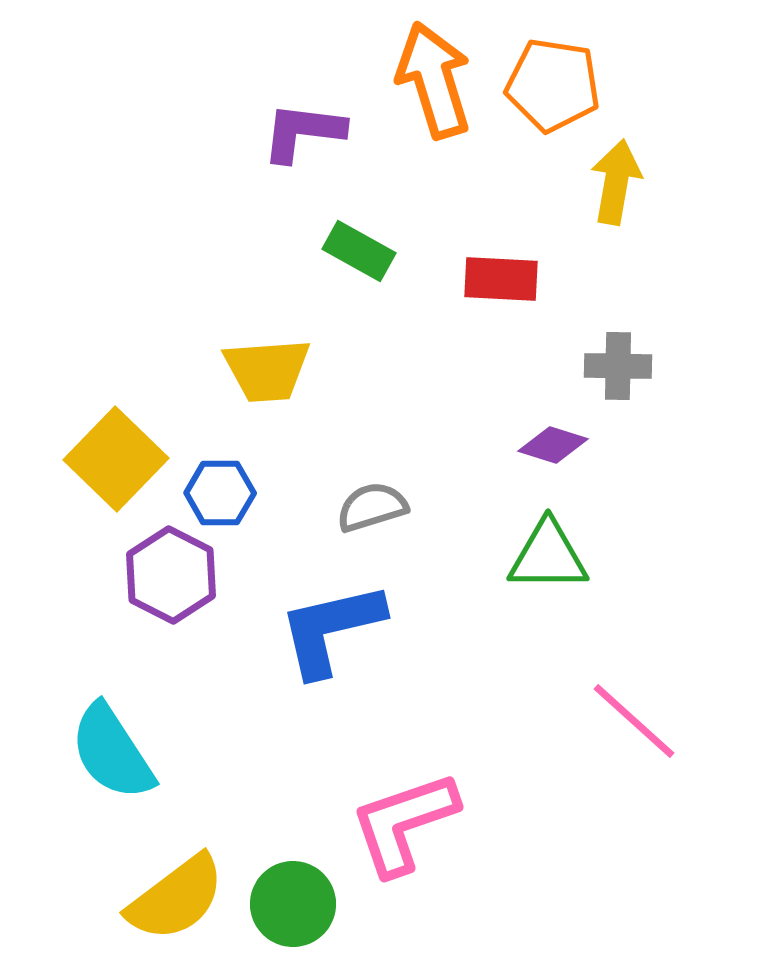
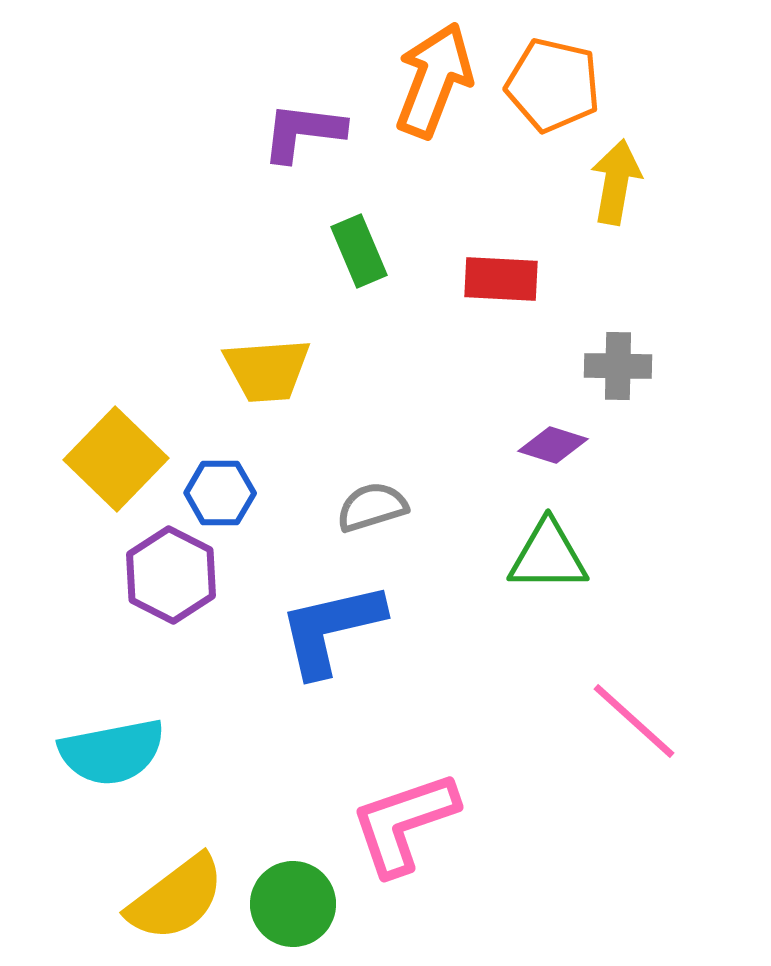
orange arrow: rotated 38 degrees clockwise
orange pentagon: rotated 4 degrees clockwise
green rectangle: rotated 38 degrees clockwise
cyan semicircle: rotated 68 degrees counterclockwise
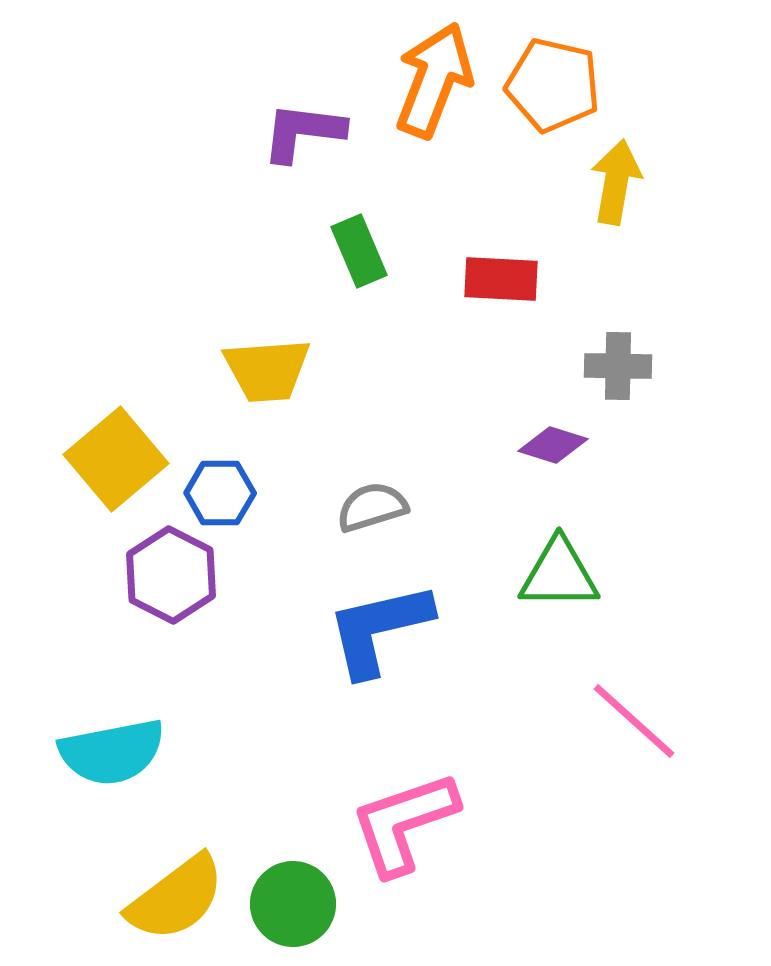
yellow square: rotated 6 degrees clockwise
green triangle: moved 11 px right, 18 px down
blue L-shape: moved 48 px right
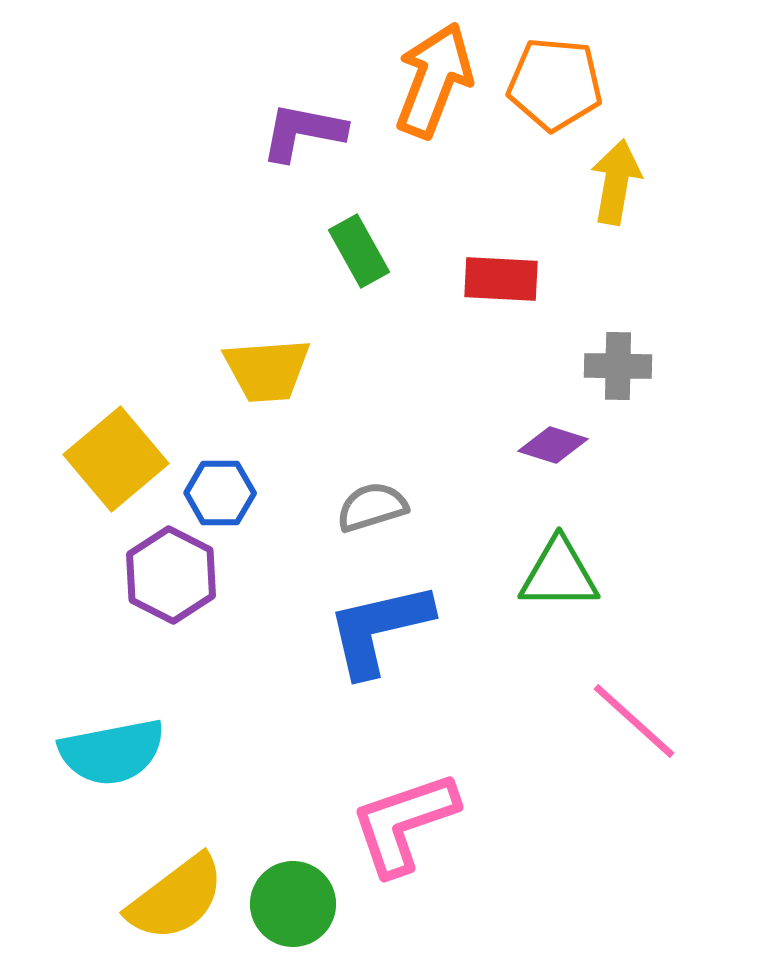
orange pentagon: moved 2 px right, 1 px up; rotated 8 degrees counterclockwise
purple L-shape: rotated 4 degrees clockwise
green rectangle: rotated 6 degrees counterclockwise
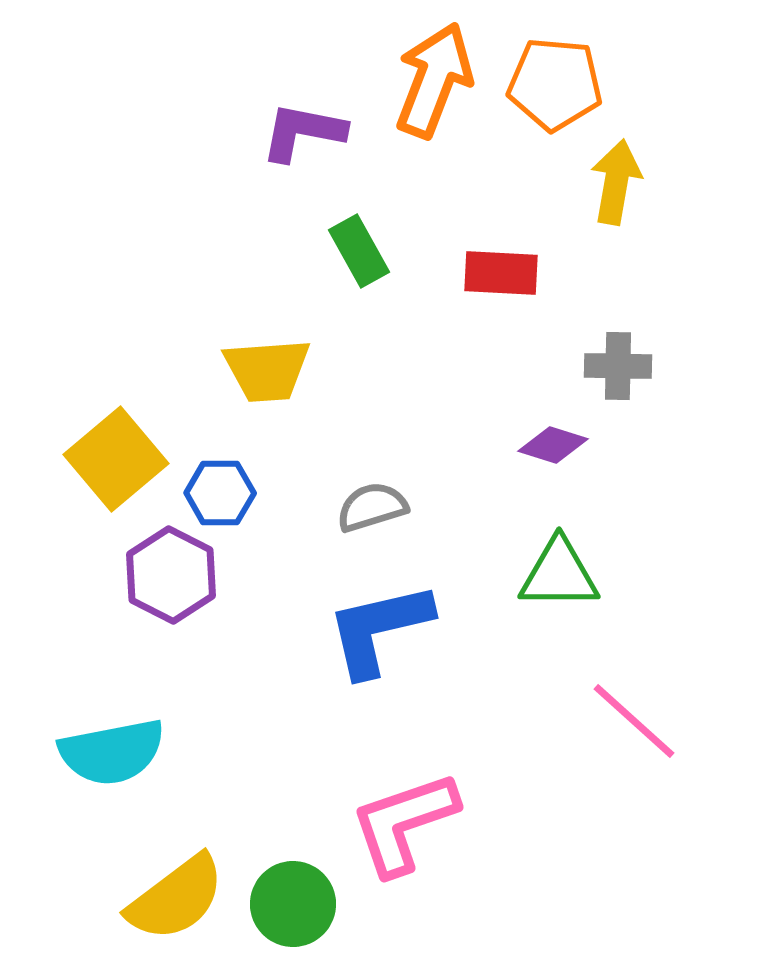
red rectangle: moved 6 px up
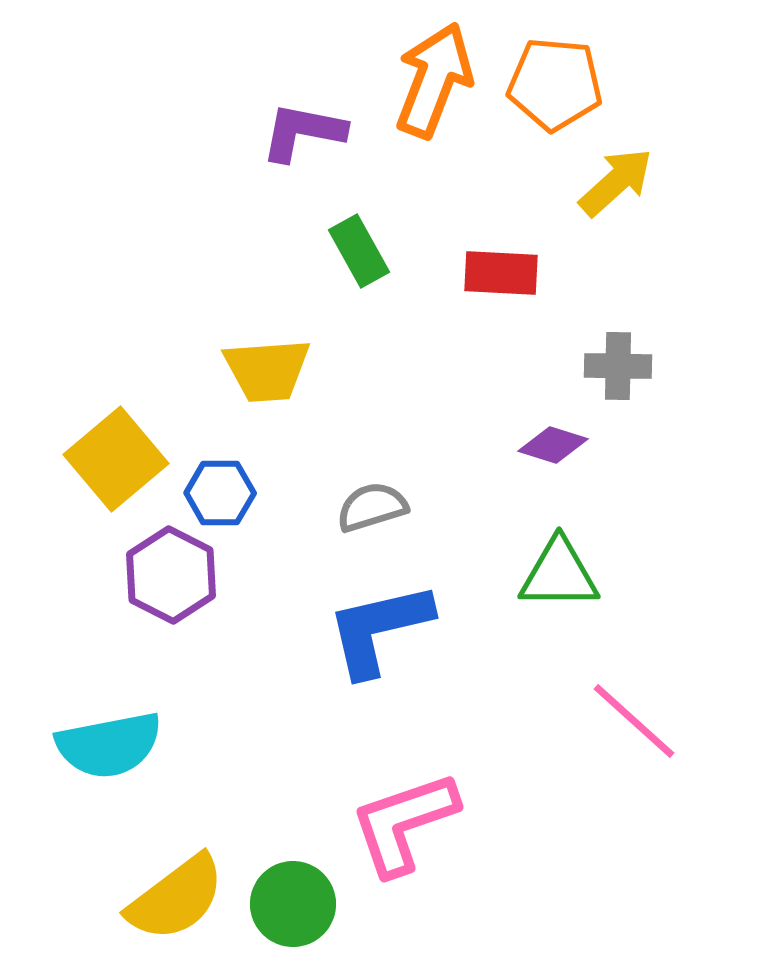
yellow arrow: rotated 38 degrees clockwise
cyan semicircle: moved 3 px left, 7 px up
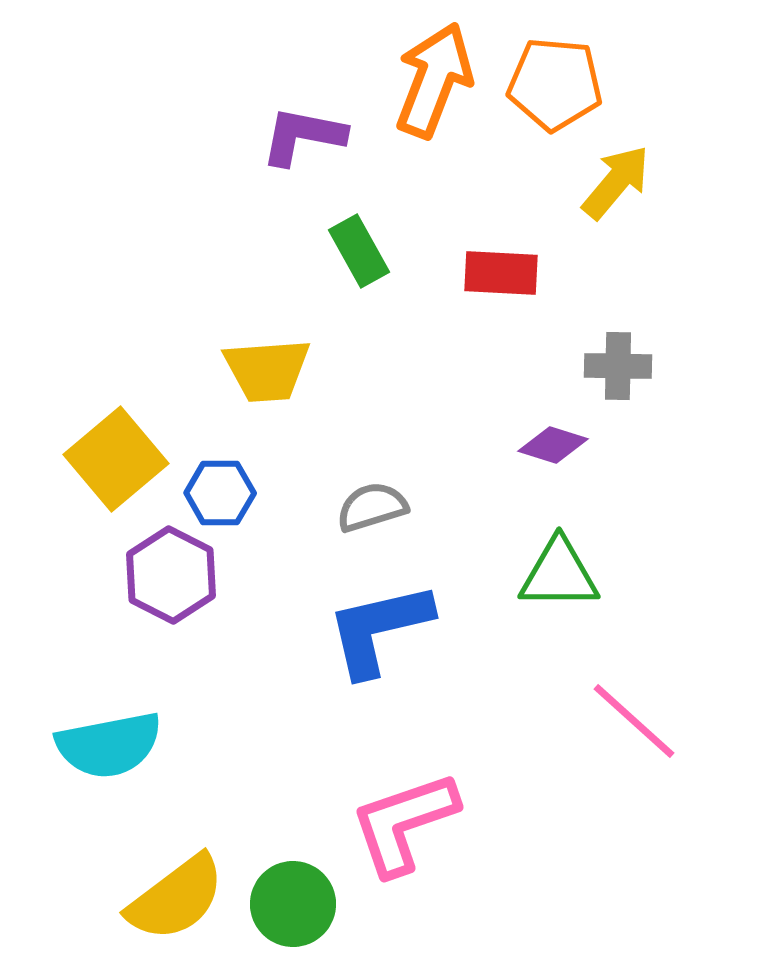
purple L-shape: moved 4 px down
yellow arrow: rotated 8 degrees counterclockwise
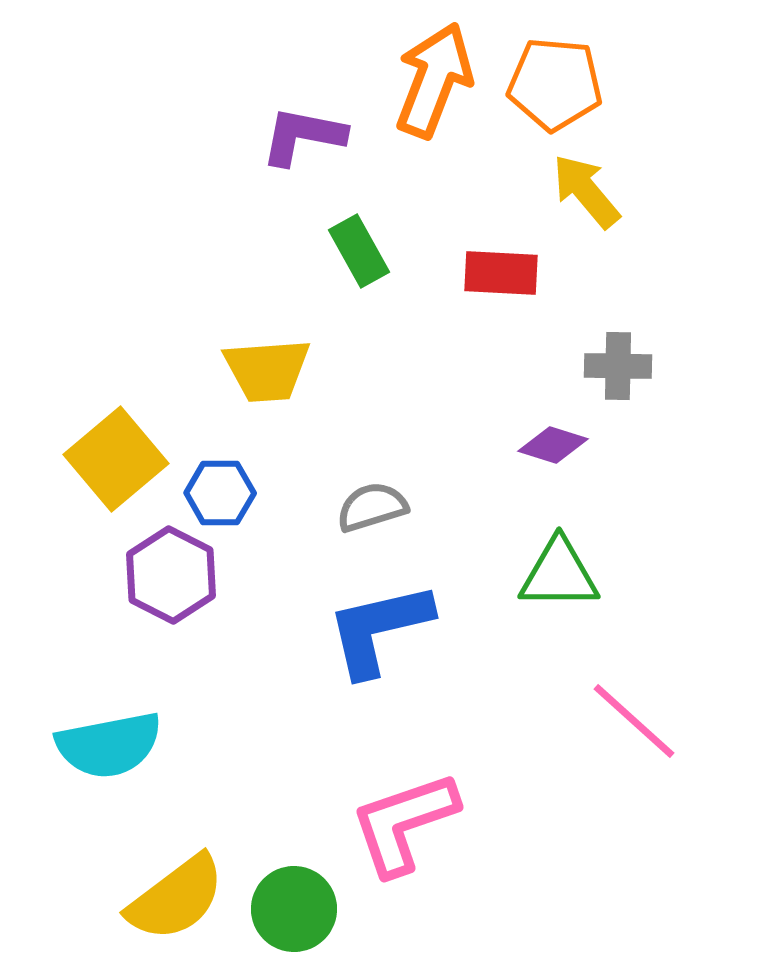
yellow arrow: moved 30 px left, 9 px down; rotated 80 degrees counterclockwise
green circle: moved 1 px right, 5 px down
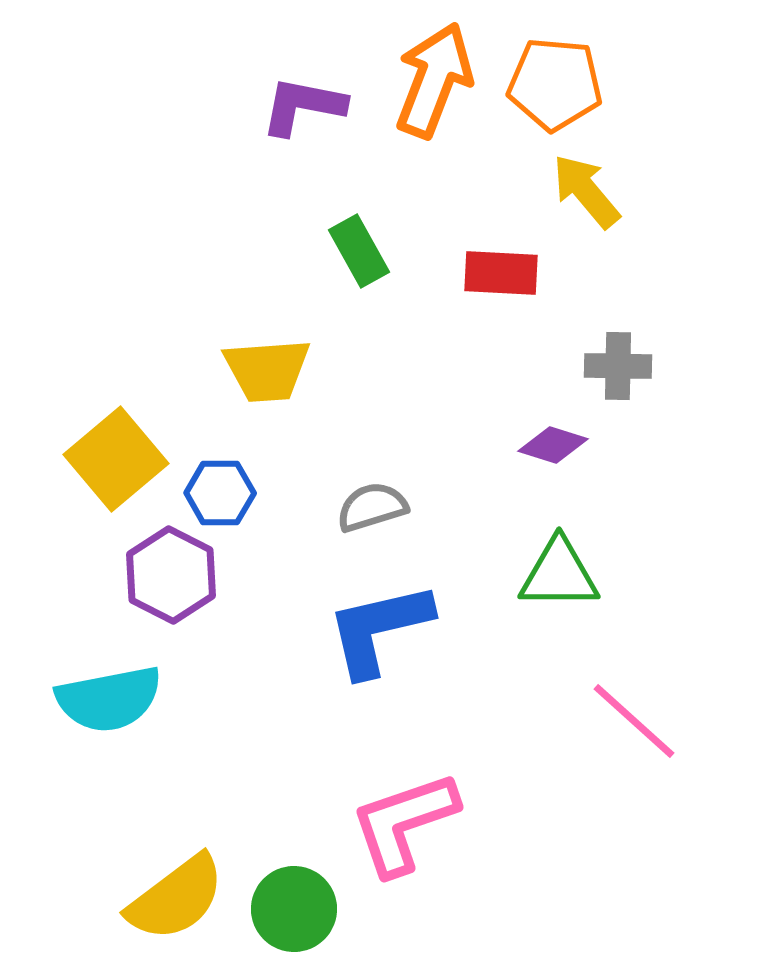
purple L-shape: moved 30 px up
cyan semicircle: moved 46 px up
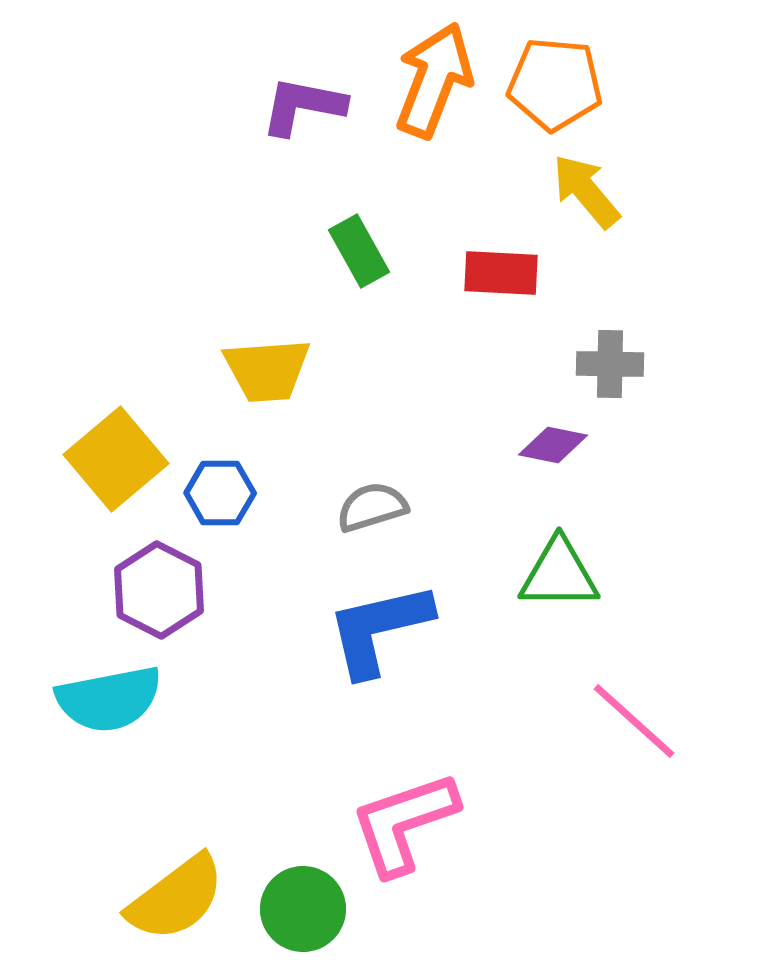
gray cross: moved 8 px left, 2 px up
purple diamond: rotated 6 degrees counterclockwise
purple hexagon: moved 12 px left, 15 px down
green circle: moved 9 px right
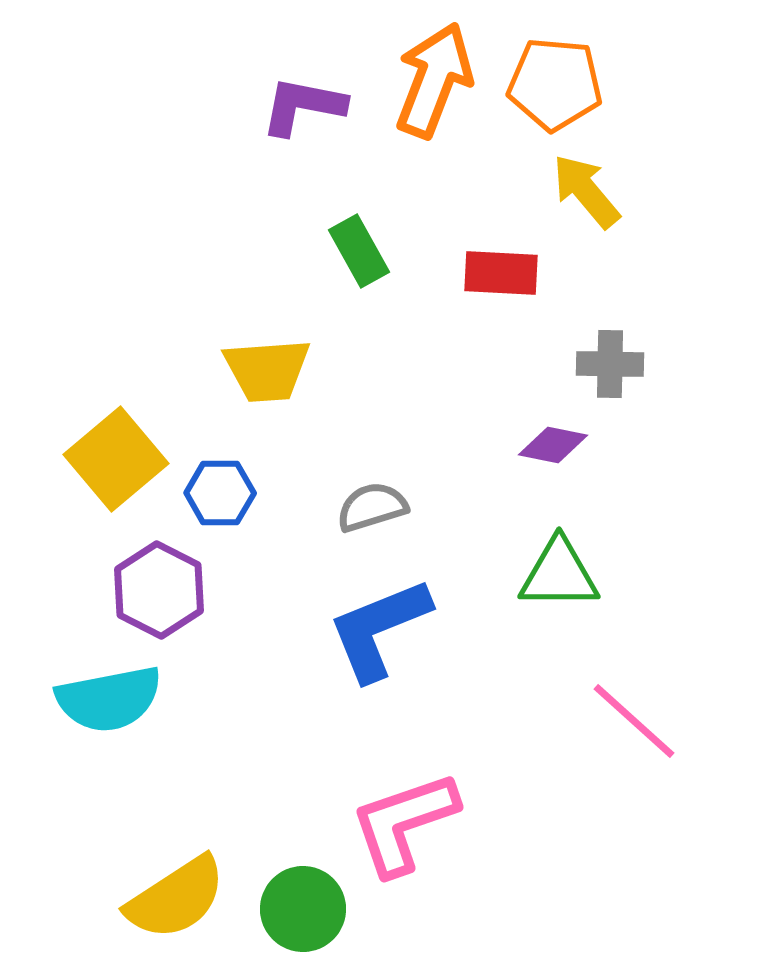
blue L-shape: rotated 9 degrees counterclockwise
yellow semicircle: rotated 4 degrees clockwise
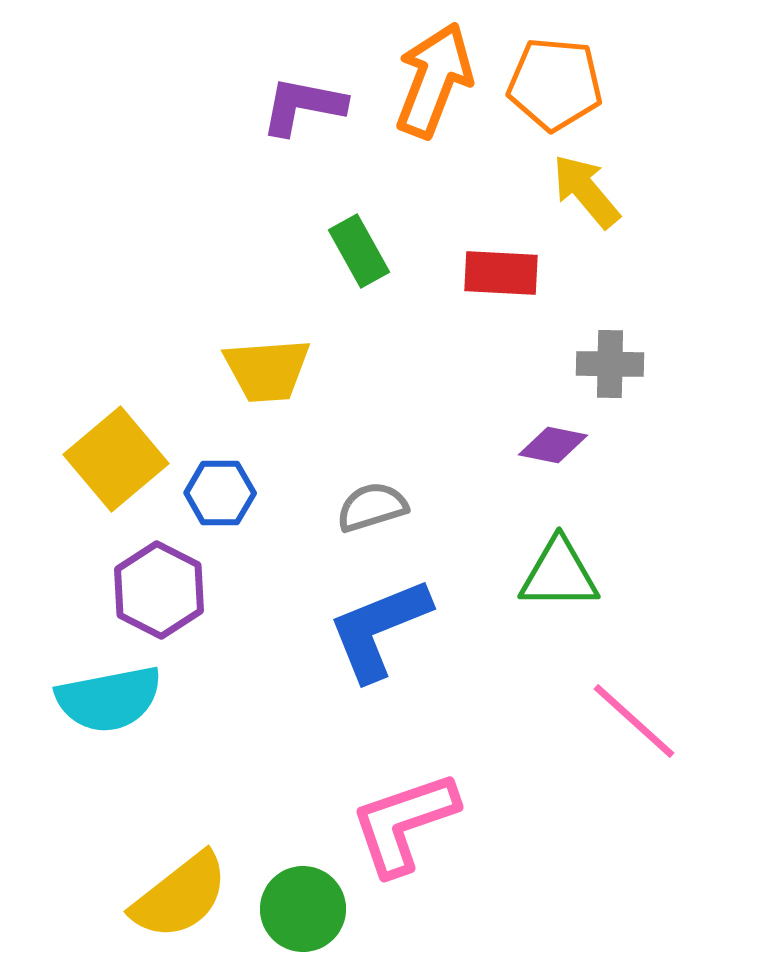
yellow semicircle: moved 4 px right, 2 px up; rotated 5 degrees counterclockwise
